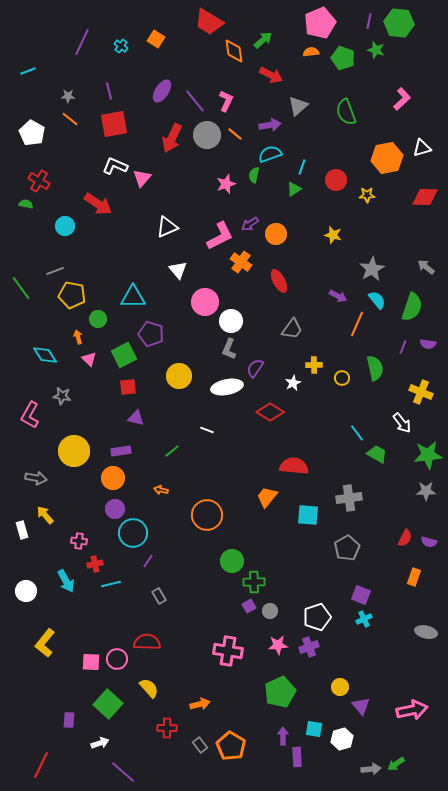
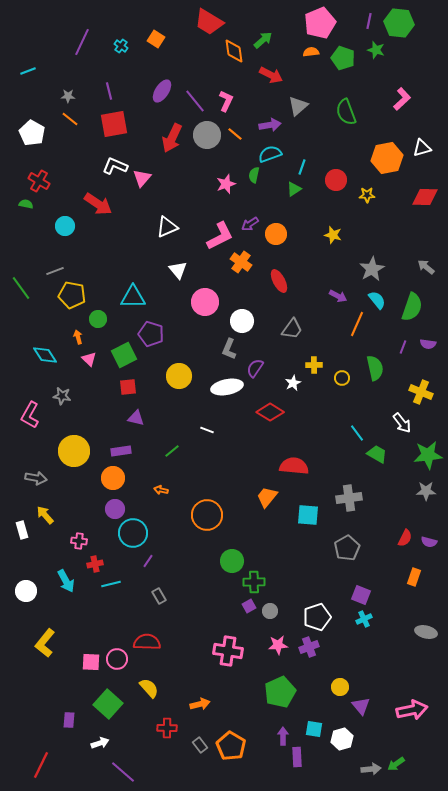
white circle at (231, 321): moved 11 px right
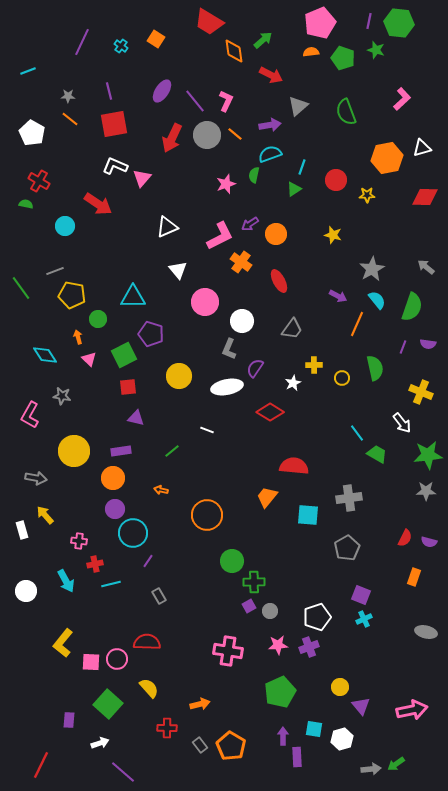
yellow L-shape at (45, 643): moved 18 px right
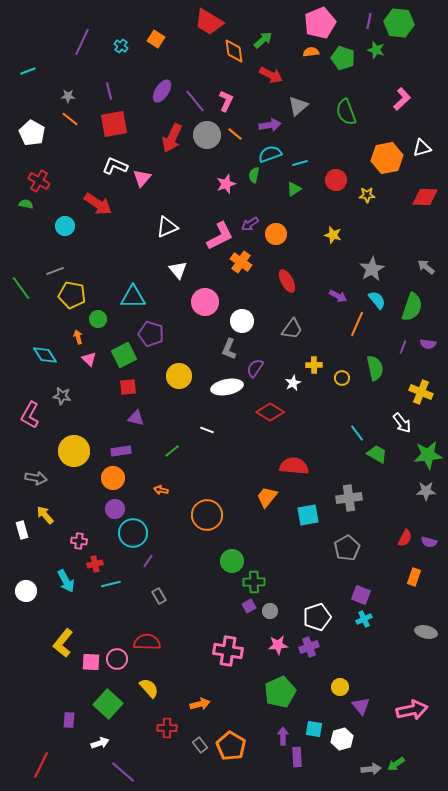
cyan line at (302, 167): moved 2 px left, 4 px up; rotated 56 degrees clockwise
red ellipse at (279, 281): moved 8 px right
cyan square at (308, 515): rotated 15 degrees counterclockwise
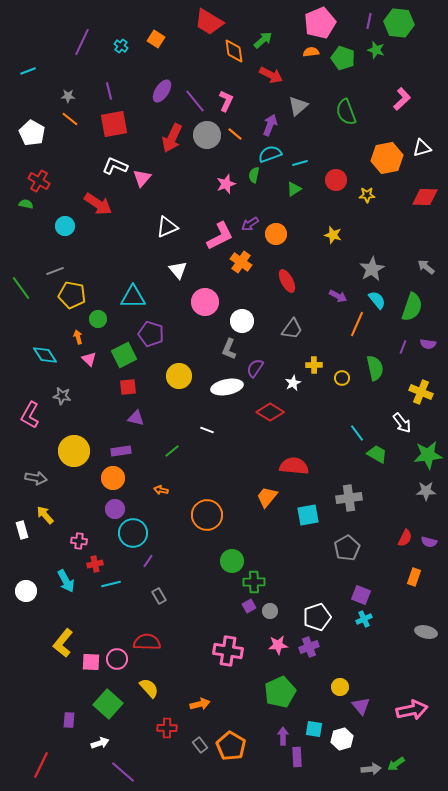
purple arrow at (270, 125): rotated 60 degrees counterclockwise
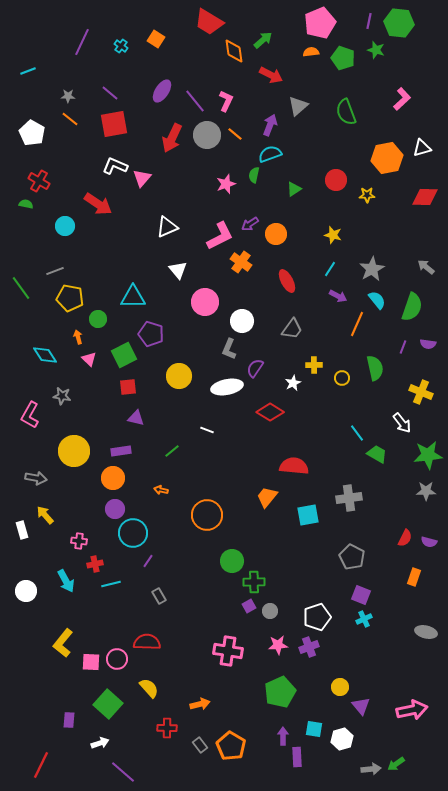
purple line at (109, 91): moved 1 px right, 2 px down; rotated 36 degrees counterclockwise
cyan line at (300, 163): moved 30 px right, 106 px down; rotated 42 degrees counterclockwise
yellow pentagon at (72, 295): moved 2 px left, 3 px down
gray pentagon at (347, 548): moved 5 px right, 9 px down; rotated 15 degrees counterclockwise
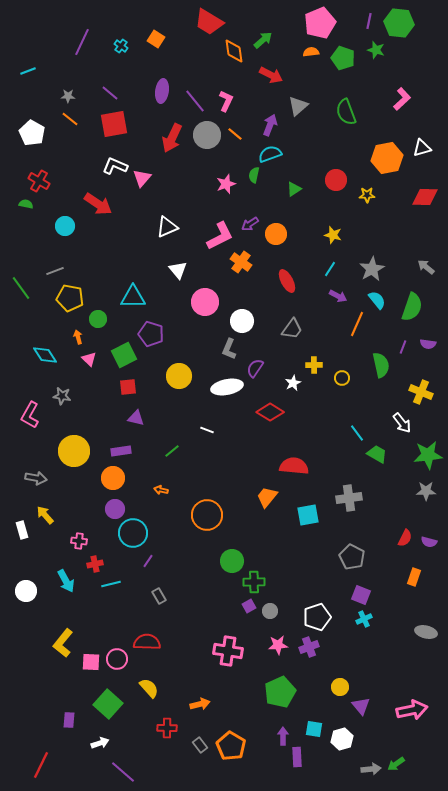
purple ellipse at (162, 91): rotated 25 degrees counterclockwise
green semicircle at (375, 368): moved 6 px right, 3 px up
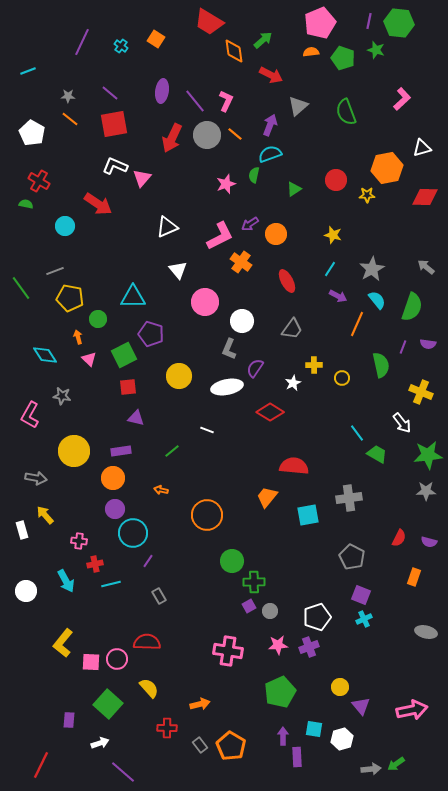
orange hexagon at (387, 158): moved 10 px down
red semicircle at (405, 538): moved 6 px left
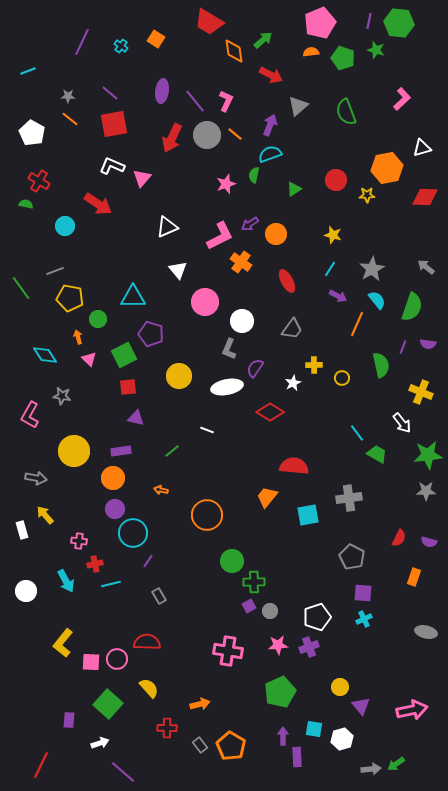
white L-shape at (115, 166): moved 3 px left
purple square at (361, 595): moved 2 px right, 2 px up; rotated 18 degrees counterclockwise
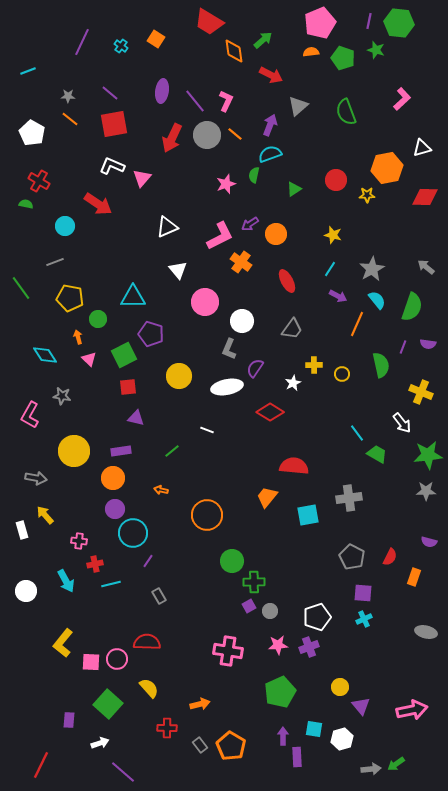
gray line at (55, 271): moved 9 px up
yellow circle at (342, 378): moved 4 px up
red semicircle at (399, 538): moved 9 px left, 19 px down
